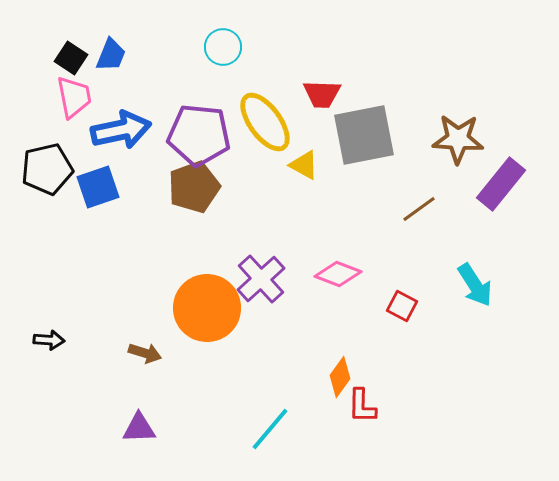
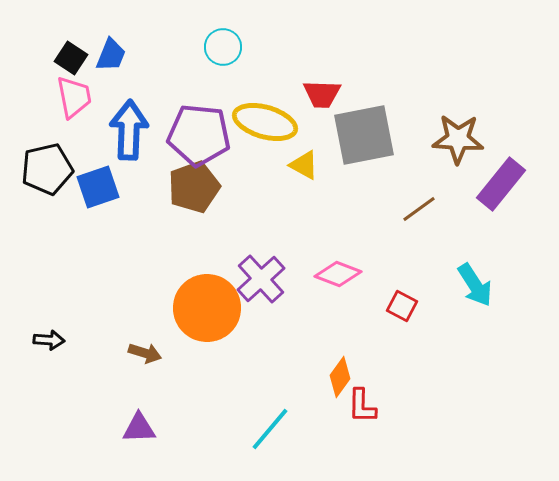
yellow ellipse: rotated 38 degrees counterclockwise
blue arrow: moved 8 px right; rotated 76 degrees counterclockwise
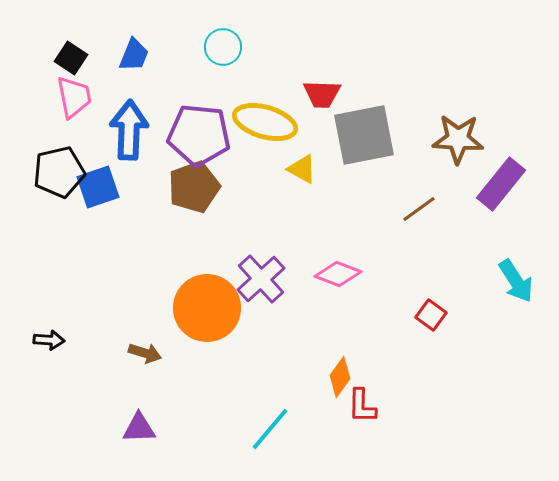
blue trapezoid: moved 23 px right
yellow triangle: moved 2 px left, 4 px down
black pentagon: moved 12 px right, 3 px down
cyan arrow: moved 41 px right, 4 px up
red square: moved 29 px right, 9 px down; rotated 8 degrees clockwise
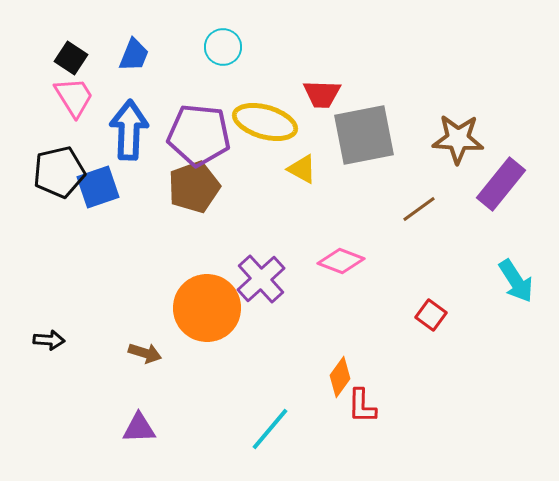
pink trapezoid: rotated 21 degrees counterclockwise
pink diamond: moved 3 px right, 13 px up
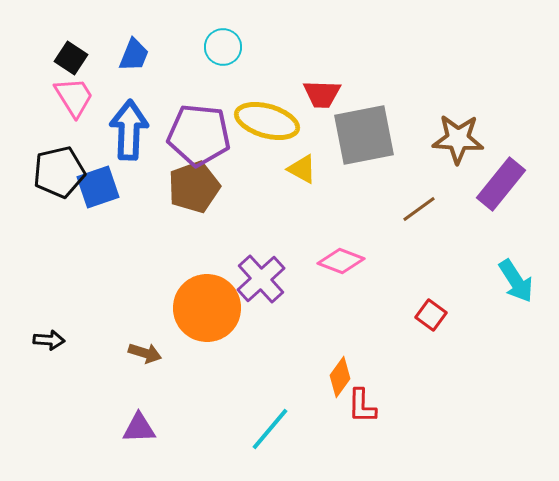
yellow ellipse: moved 2 px right, 1 px up
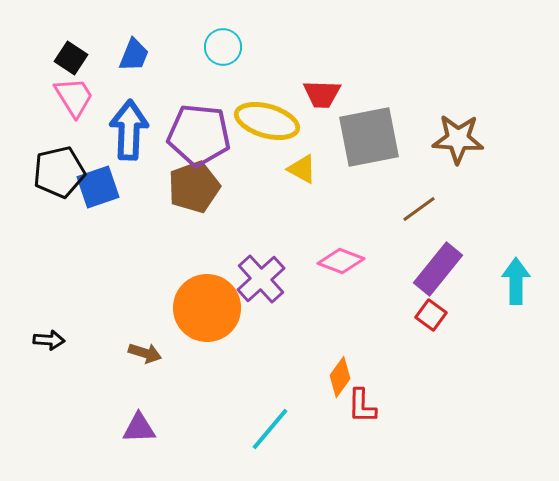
gray square: moved 5 px right, 2 px down
purple rectangle: moved 63 px left, 85 px down
cyan arrow: rotated 147 degrees counterclockwise
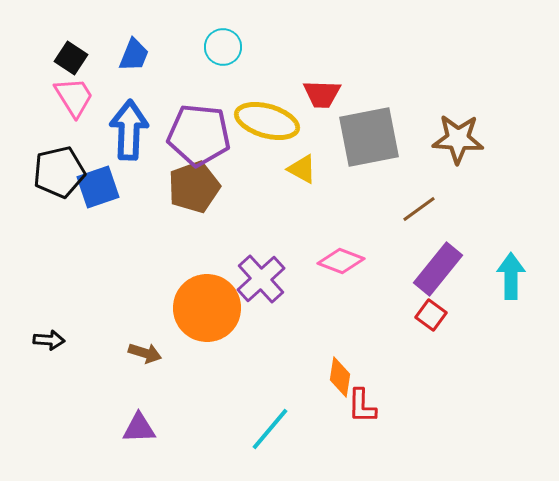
cyan arrow: moved 5 px left, 5 px up
orange diamond: rotated 27 degrees counterclockwise
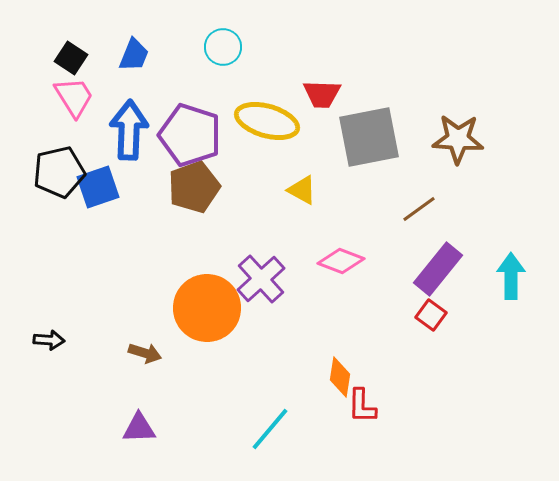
purple pentagon: moved 9 px left; rotated 12 degrees clockwise
yellow triangle: moved 21 px down
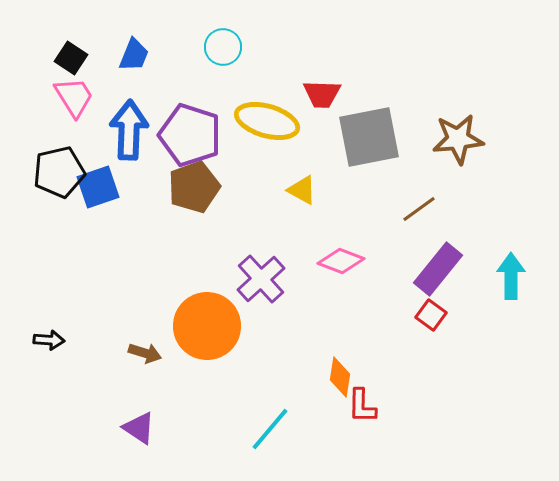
brown star: rotated 9 degrees counterclockwise
orange circle: moved 18 px down
purple triangle: rotated 36 degrees clockwise
